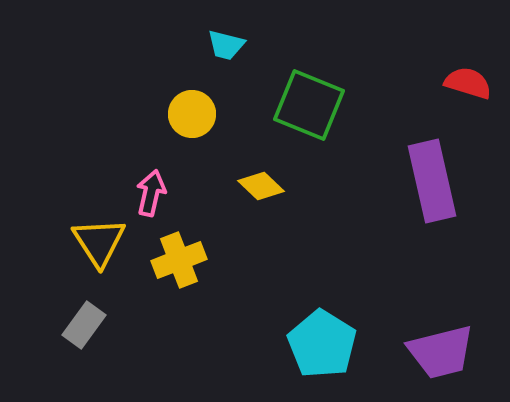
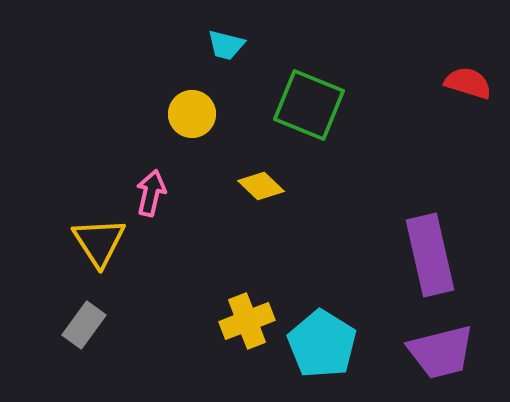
purple rectangle: moved 2 px left, 74 px down
yellow cross: moved 68 px right, 61 px down
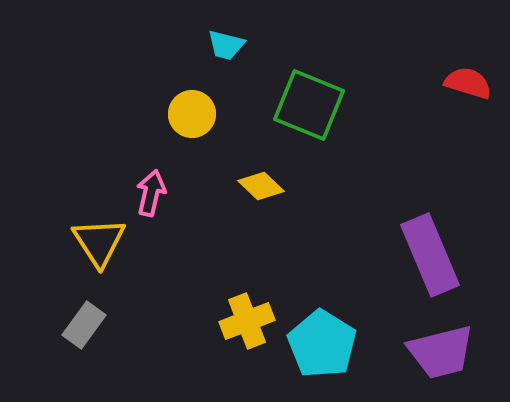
purple rectangle: rotated 10 degrees counterclockwise
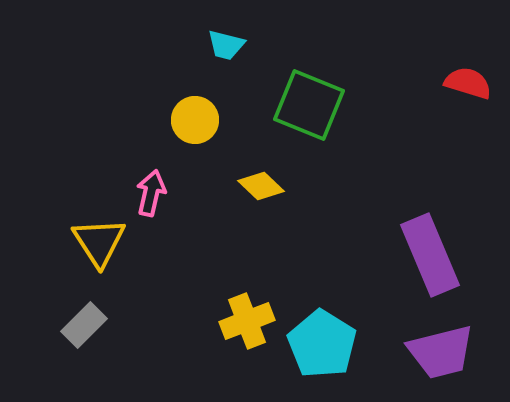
yellow circle: moved 3 px right, 6 px down
gray rectangle: rotated 9 degrees clockwise
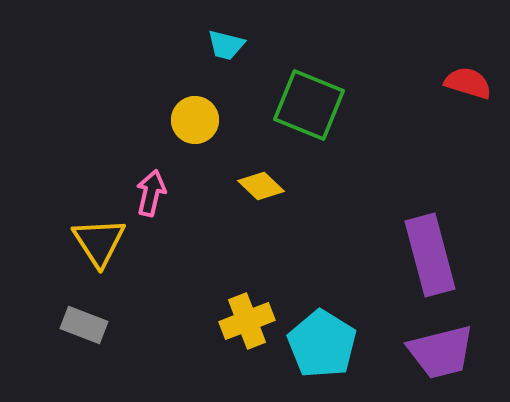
purple rectangle: rotated 8 degrees clockwise
gray rectangle: rotated 66 degrees clockwise
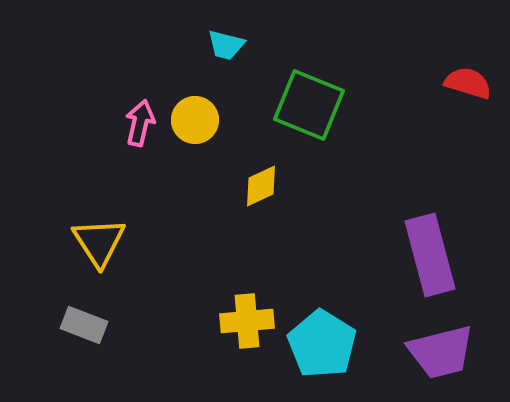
yellow diamond: rotated 69 degrees counterclockwise
pink arrow: moved 11 px left, 70 px up
yellow cross: rotated 16 degrees clockwise
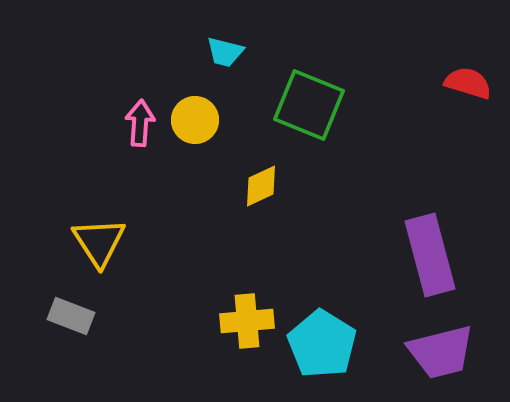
cyan trapezoid: moved 1 px left, 7 px down
pink arrow: rotated 9 degrees counterclockwise
gray rectangle: moved 13 px left, 9 px up
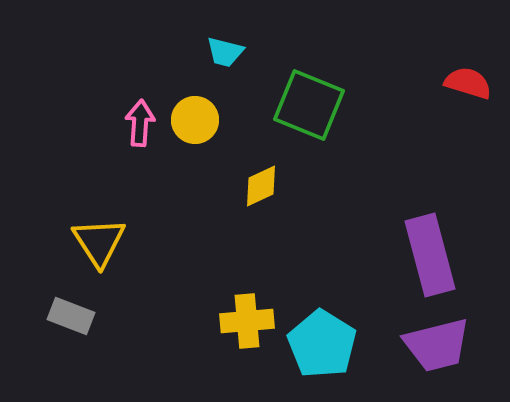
purple trapezoid: moved 4 px left, 7 px up
